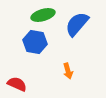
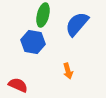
green ellipse: rotated 60 degrees counterclockwise
blue hexagon: moved 2 px left
red semicircle: moved 1 px right, 1 px down
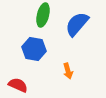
blue hexagon: moved 1 px right, 7 px down
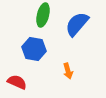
red semicircle: moved 1 px left, 3 px up
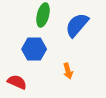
blue semicircle: moved 1 px down
blue hexagon: rotated 10 degrees counterclockwise
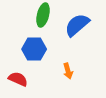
blue semicircle: rotated 8 degrees clockwise
red semicircle: moved 1 px right, 3 px up
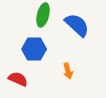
blue semicircle: rotated 84 degrees clockwise
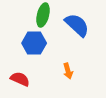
blue hexagon: moved 6 px up
red semicircle: moved 2 px right
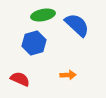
green ellipse: rotated 65 degrees clockwise
blue hexagon: rotated 15 degrees counterclockwise
orange arrow: moved 4 px down; rotated 77 degrees counterclockwise
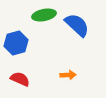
green ellipse: moved 1 px right
blue hexagon: moved 18 px left
